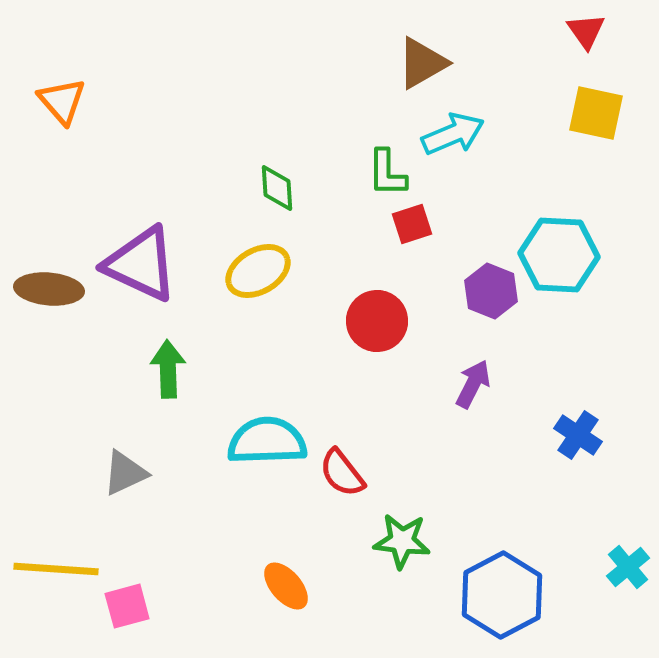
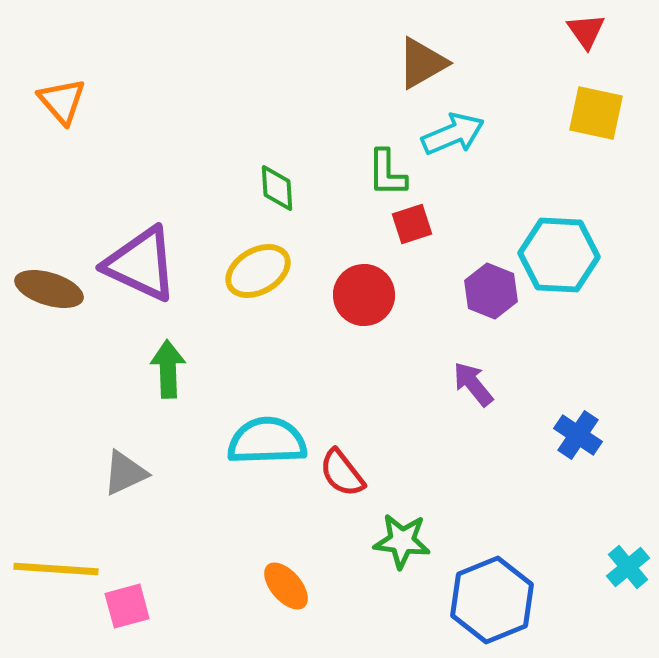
brown ellipse: rotated 12 degrees clockwise
red circle: moved 13 px left, 26 px up
purple arrow: rotated 66 degrees counterclockwise
blue hexagon: moved 10 px left, 5 px down; rotated 6 degrees clockwise
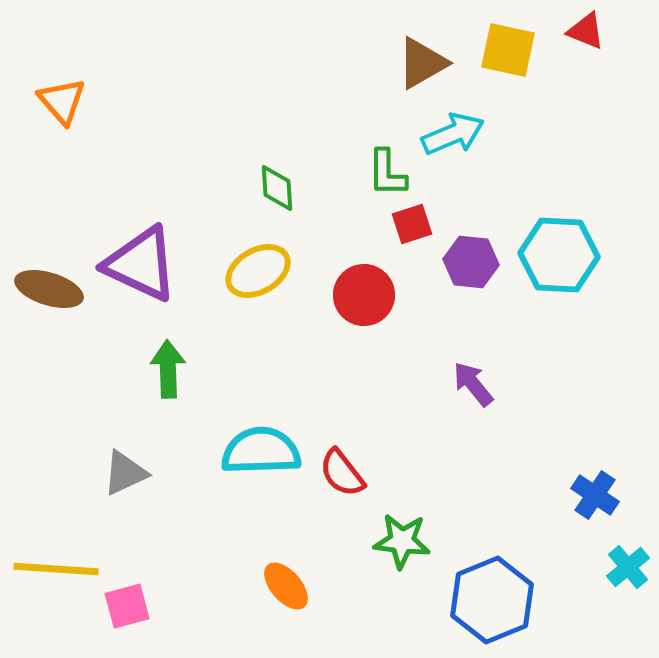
red triangle: rotated 33 degrees counterclockwise
yellow square: moved 88 px left, 63 px up
purple hexagon: moved 20 px left, 29 px up; rotated 16 degrees counterclockwise
blue cross: moved 17 px right, 60 px down
cyan semicircle: moved 6 px left, 10 px down
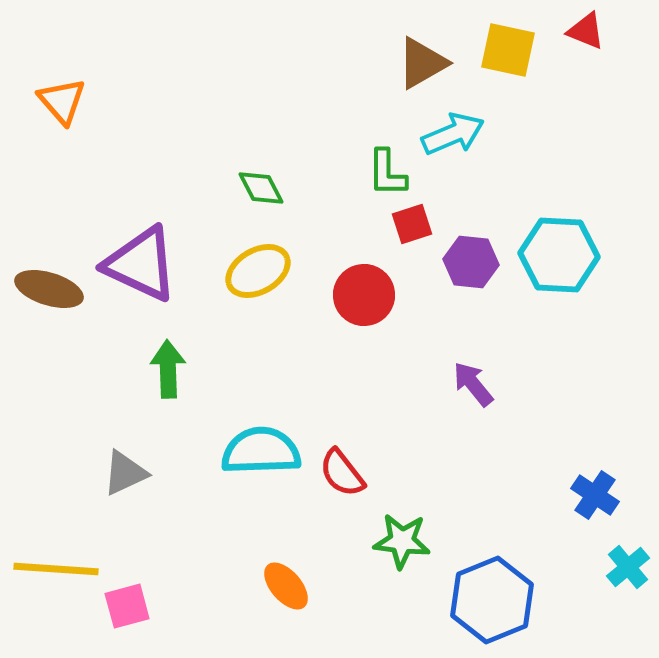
green diamond: moved 16 px left; rotated 24 degrees counterclockwise
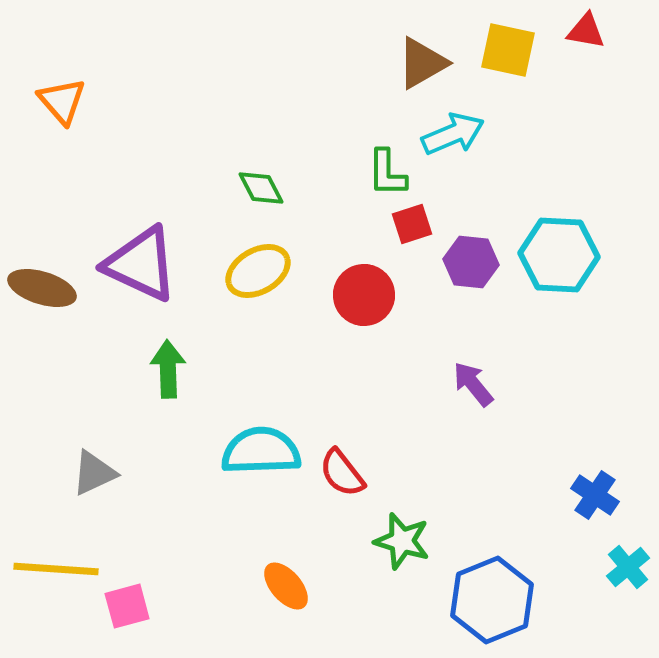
red triangle: rotated 12 degrees counterclockwise
brown ellipse: moved 7 px left, 1 px up
gray triangle: moved 31 px left
green star: rotated 10 degrees clockwise
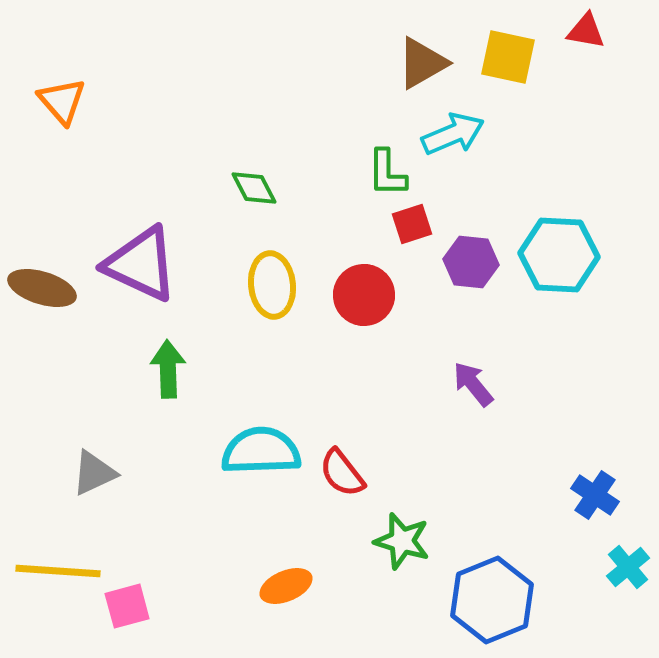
yellow square: moved 7 px down
green diamond: moved 7 px left
yellow ellipse: moved 14 px right, 14 px down; rotated 66 degrees counterclockwise
yellow line: moved 2 px right, 2 px down
orange ellipse: rotated 72 degrees counterclockwise
